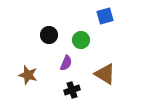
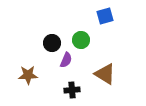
black circle: moved 3 px right, 8 px down
purple semicircle: moved 3 px up
brown star: rotated 18 degrees counterclockwise
black cross: rotated 14 degrees clockwise
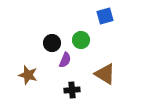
purple semicircle: moved 1 px left
brown star: rotated 18 degrees clockwise
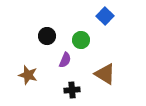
blue square: rotated 30 degrees counterclockwise
black circle: moved 5 px left, 7 px up
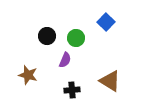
blue square: moved 1 px right, 6 px down
green circle: moved 5 px left, 2 px up
brown triangle: moved 5 px right, 7 px down
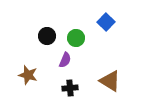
black cross: moved 2 px left, 2 px up
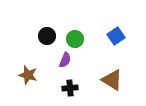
blue square: moved 10 px right, 14 px down; rotated 12 degrees clockwise
green circle: moved 1 px left, 1 px down
brown triangle: moved 2 px right, 1 px up
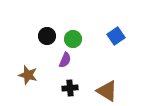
green circle: moved 2 px left
brown triangle: moved 5 px left, 11 px down
